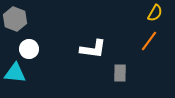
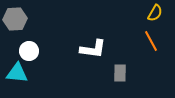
gray hexagon: rotated 25 degrees counterclockwise
orange line: moved 2 px right; rotated 65 degrees counterclockwise
white circle: moved 2 px down
cyan triangle: moved 2 px right
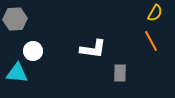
white circle: moved 4 px right
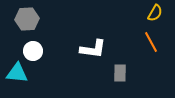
gray hexagon: moved 12 px right
orange line: moved 1 px down
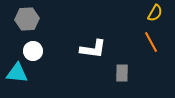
gray rectangle: moved 2 px right
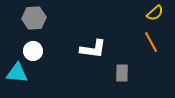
yellow semicircle: rotated 18 degrees clockwise
gray hexagon: moved 7 px right, 1 px up
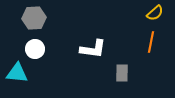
orange line: rotated 40 degrees clockwise
white circle: moved 2 px right, 2 px up
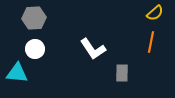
white L-shape: rotated 48 degrees clockwise
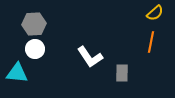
gray hexagon: moved 6 px down
white L-shape: moved 3 px left, 8 px down
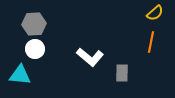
white L-shape: rotated 16 degrees counterclockwise
cyan triangle: moved 3 px right, 2 px down
